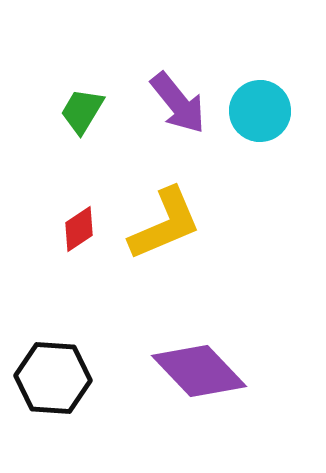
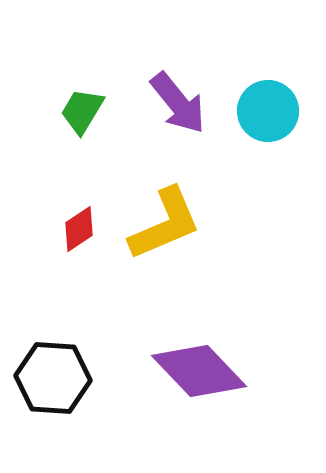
cyan circle: moved 8 px right
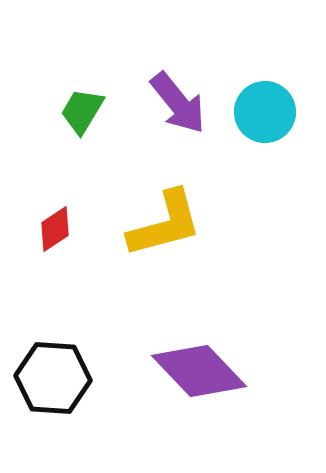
cyan circle: moved 3 px left, 1 px down
yellow L-shape: rotated 8 degrees clockwise
red diamond: moved 24 px left
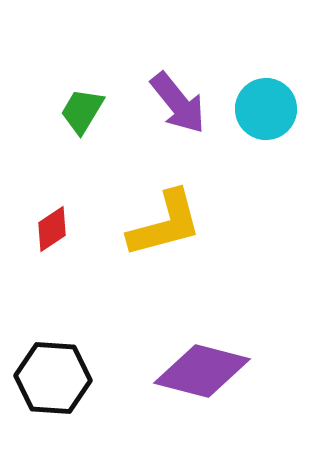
cyan circle: moved 1 px right, 3 px up
red diamond: moved 3 px left
purple diamond: moved 3 px right; rotated 32 degrees counterclockwise
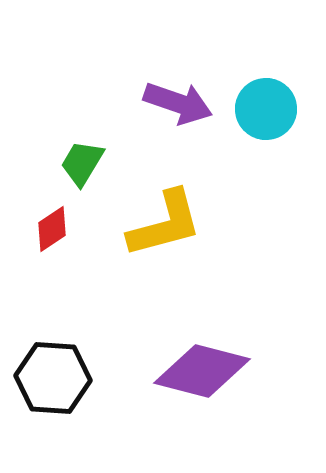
purple arrow: rotated 32 degrees counterclockwise
green trapezoid: moved 52 px down
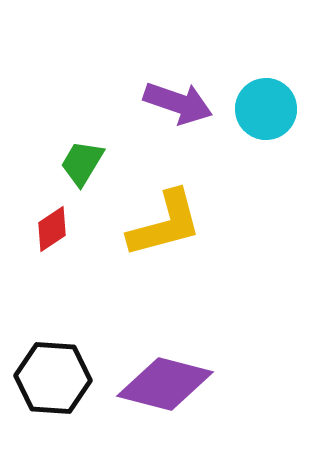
purple diamond: moved 37 px left, 13 px down
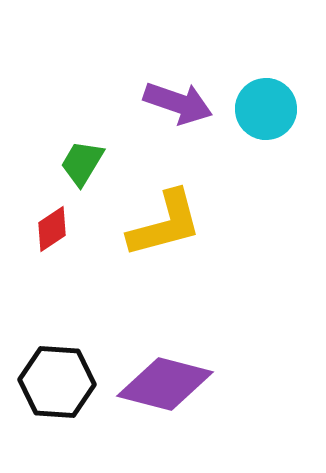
black hexagon: moved 4 px right, 4 px down
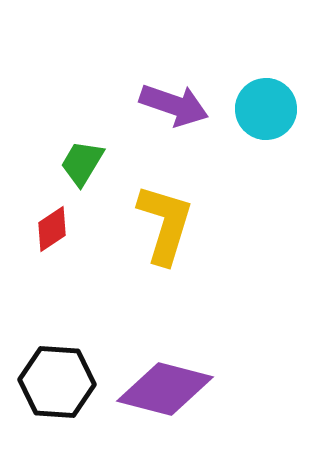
purple arrow: moved 4 px left, 2 px down
yellow L-shape: rotated 58 degrees counterclockwise
purple diamond: moved 5 px down
